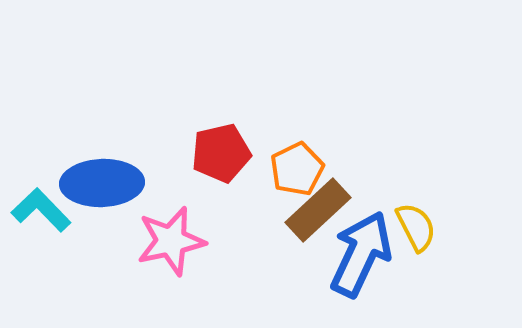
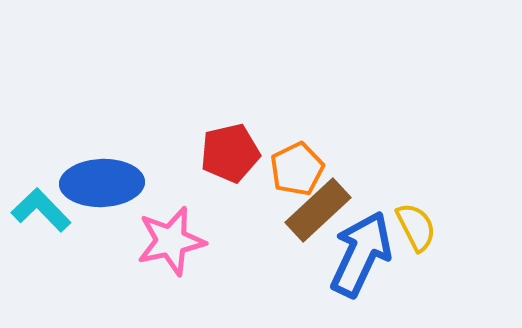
red pentagon: moved 9 px right
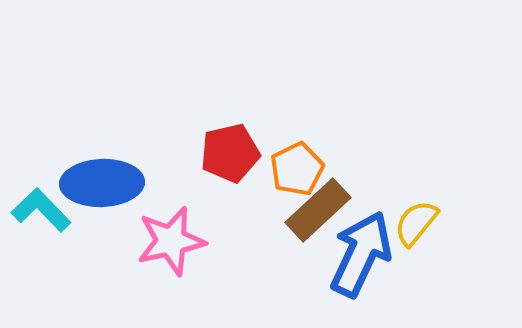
yellow semicircle: moved 4 px up; rotated 114 degrees counterclockwise
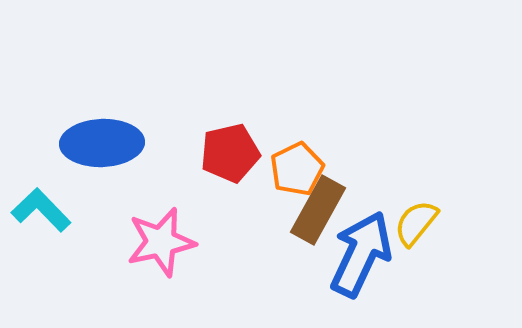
blue ellipse: moved 40 px up
brown rectangle: rotated 18 degrees counterclockwise
pink star: moved 10 px left, 1 px down
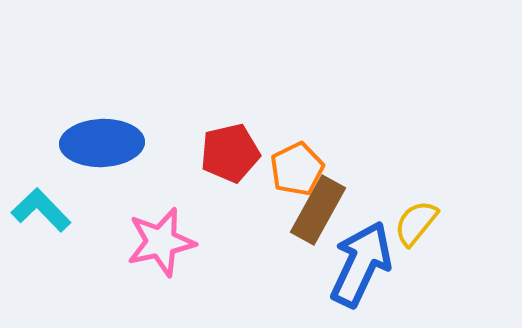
blue arrow: moved 10 px down
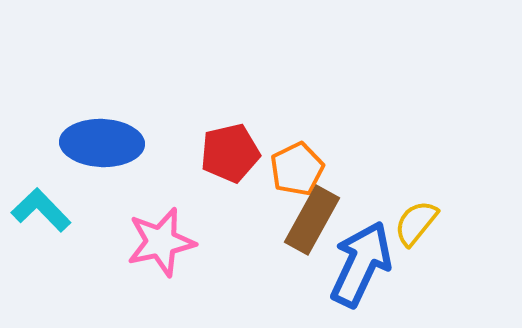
blue ellipse: rotated 4 degrees clockwise
brown rectangle: moved 6 px left, 10 px down
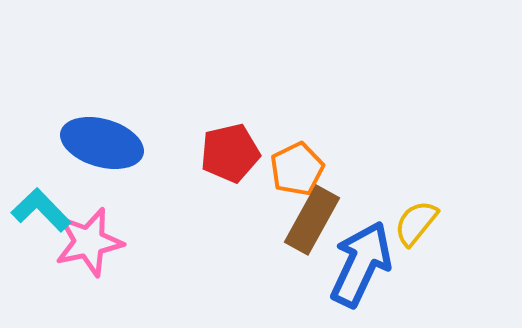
blue ellipse: rotated 14 degrees clockwise
pink star: moved 72 px left
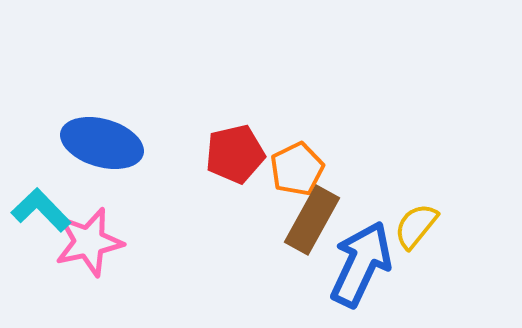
red pentagon: moved 5 px right, 1 px down
yellow semicircle: moved 3 px down
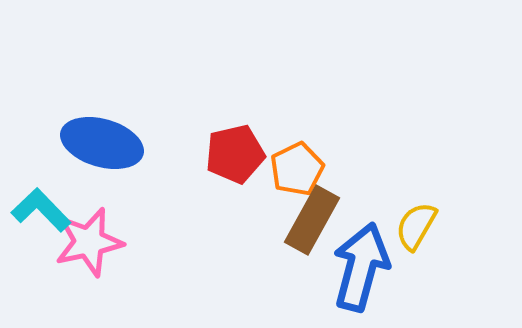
yellow semicircle: rotated 9 degrees counterclockwise
blue arrow: moved 3 px down; rotated 10 degrees counterclockwise
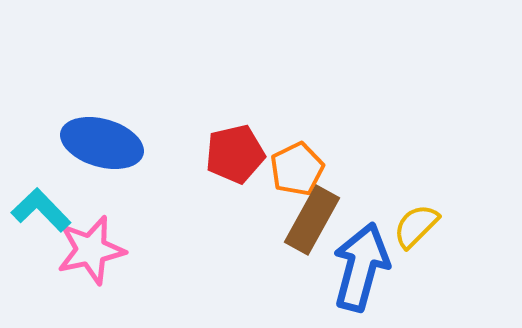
yellow semicircle: rotated 15 degrees clockwise
pink star: moved 2 px right, 8 px down
